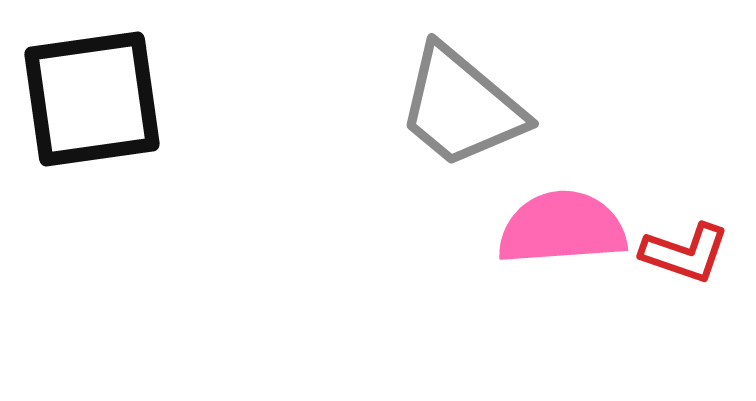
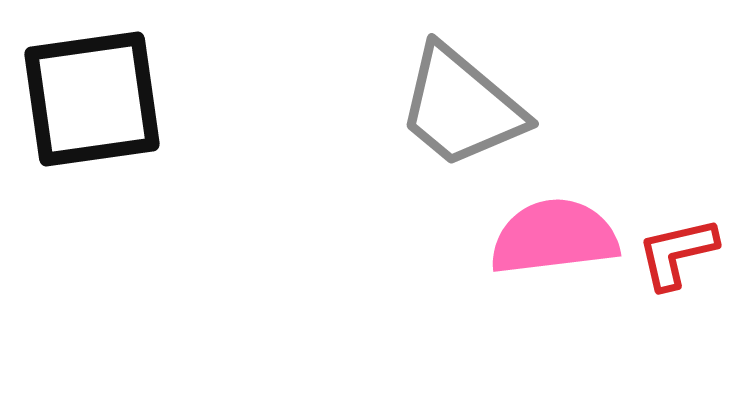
pink semicircle: moved 8 px left, 9 px down; rotated 3 degrees counterclockwise
red L-shape: moved 8 px left; rotated 148 degrees clockwise
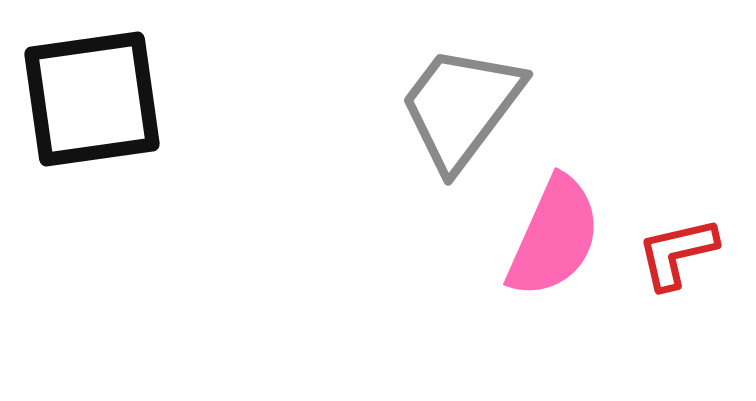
gray trapezoid: rotated 87 degrees clockwise
pink semicircle: rotated 121 degrees clockwise
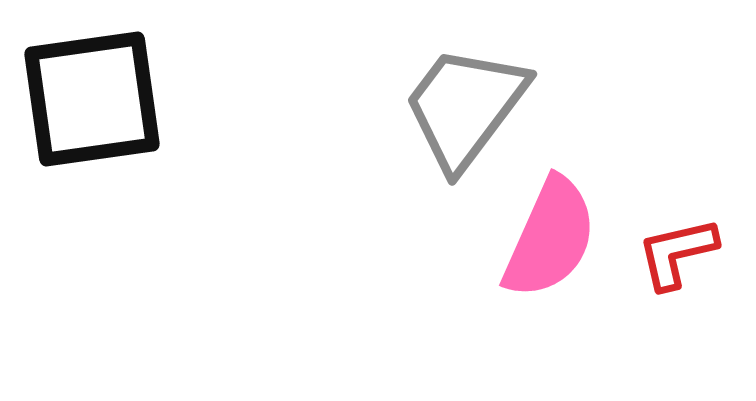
gray trapezoid: moved 4 px right
pink semicircle: moved 4 px left, 1 px down
